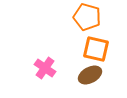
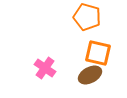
orange square: moved 2 px right, 4 px down
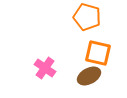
brown ellipse: moved 1 px left, 1 px down
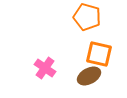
orange square: moved 1 px right, 1 px down
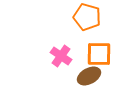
orange square: rotated 12 degrees counterclockwise
pink cross: moved 16 px right, 12 px up
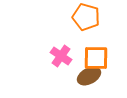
orange pentagon: moved 1 px left
orange square: moved 3 px left, 4 px down
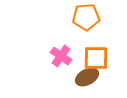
orange pentagon: rotated 20 degrees counterclockwise
brown ellipse: moved 2 px left, 1 px down
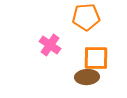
pink cross: moved 11 px left, 11 px up
brown ellipse: rotated 25 degrees clockwise
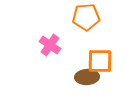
orange square: moved 4 px right, 3 px down
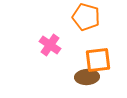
orange pentagon: rotated 20 degrees clockwise
orange square: moved 2 px left, 1 px up; rotated 8 degrees counterclockwise
